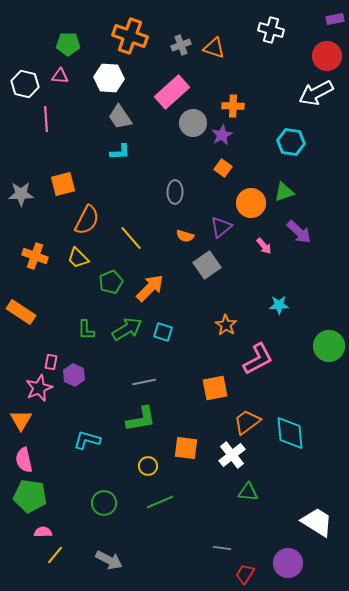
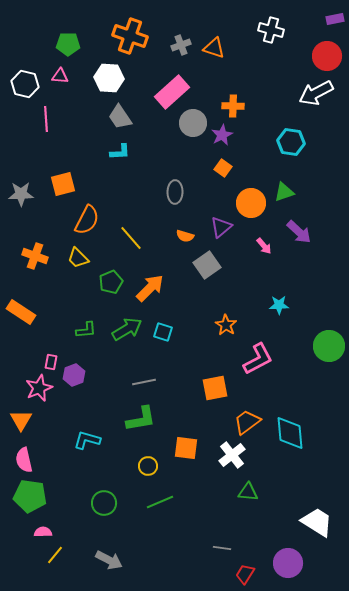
green L-shape at (86, 330): rotated 95 degrees counterclockwise
purple hexagon at (74, 375): rotated 15 degrees clockwise
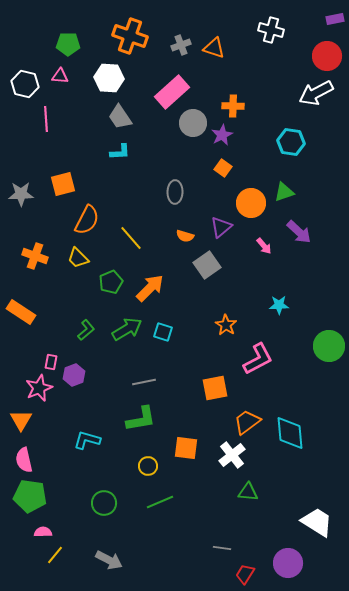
green L-shape at (86, 330): rotated 35 degrees counterclockwise
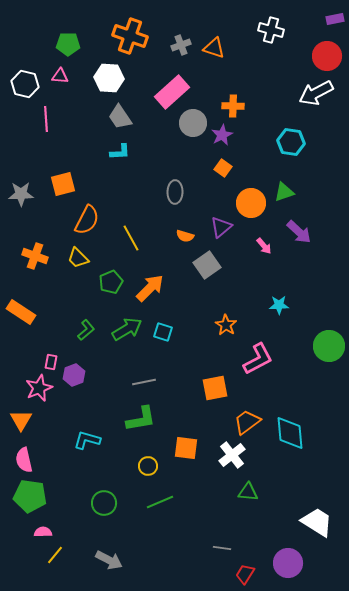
yellow line at (131, 238): rotated 12 degrees clockwise
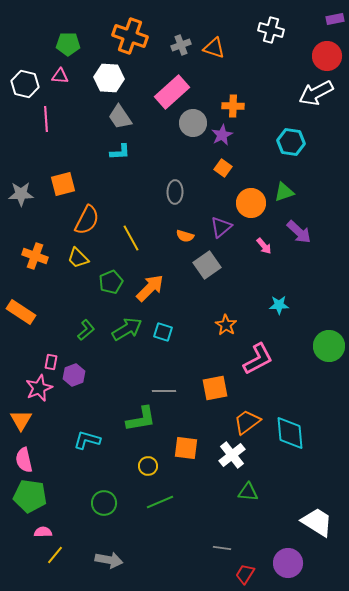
gray line at (144, 382): moved 20 px right, 9 px down; rotated 10 degrees clockwise
gray arrow at (109, 560): rotated 16 degrees counterclockwise
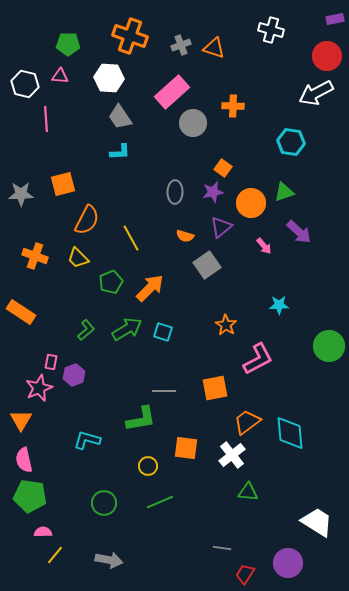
purple star at (222, 135): moved 9 px left, 57 px down; rotated 15 degrees clockwise
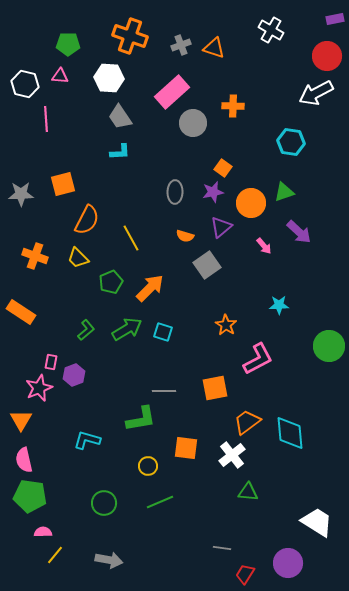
white cross at (271, 30): rotated 15 degrees clockwise
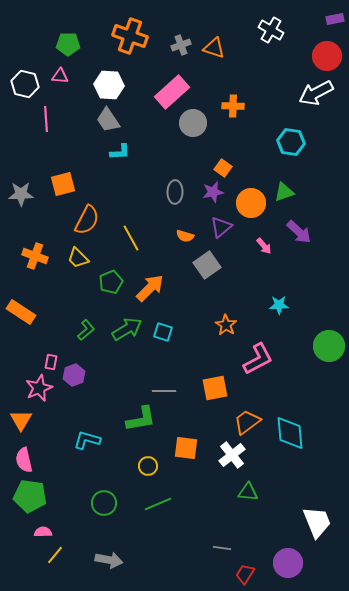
white hexagon at (109, 78): moved 7 px down
gray trapezoid at (120, 117): moved 12 px left, 3 px down
green line at (160, 502): moved 2 px left, 2 px down
white trapezoid at (317, 522): rotated 36 degrees clockwise
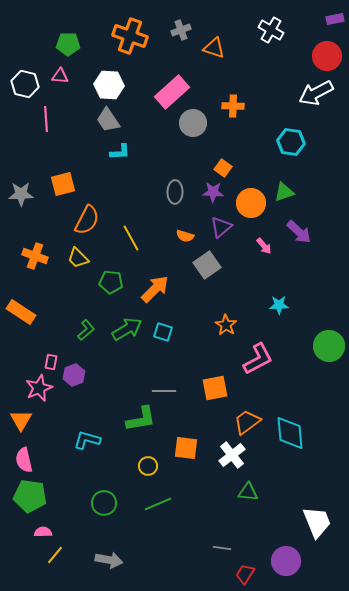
gray cross at (181, 45): moved 15 px up
purple star at (213, 192): rotated 15 degrees clockwise
green pentagon at (111, 282): rotated 30 degrees clockwise
orange arrow at (150, 288): moved 5 px right, 1 px down
purple circle at (288, 563): moved 2 px left, 2 px up
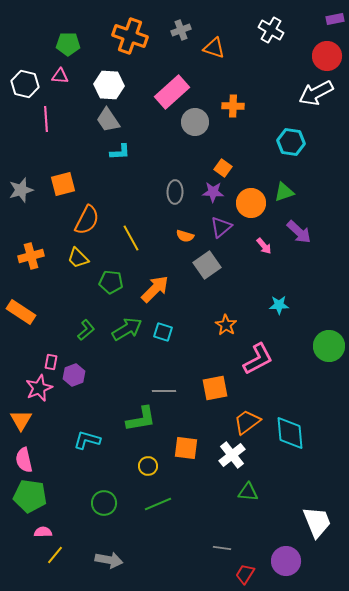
gray circle at (193, 123): moved 2 px right, 1 px up
gray star at (21, 194): moved 4 px up; rotated 15 degrees counterclockwise
orange cross at (35, 256): moved 4 px left; rotated 35 degrees counterclockwise
